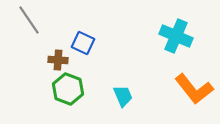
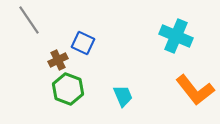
brown cross: rotated 30 degrees counterclockwise
orange L-shape: moved 1 px right, 1 px down
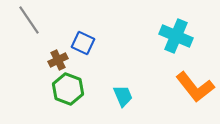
orange L-shape: moved 3 px up
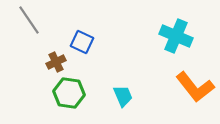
blue square: moved 1 px left, 1 px up
brown cross: moved 2 px left, 2 px down
green hexagon: moved 1 px right, 4 px down; rotated 12 degrees counterclockwise
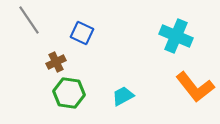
blue square: moved 9 px up
cyan trapezoid: rotated 95 degrees counterclockwise
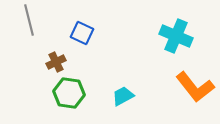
gray line: rotated 20 degrees clockwise
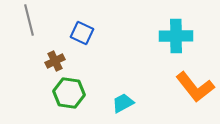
cyan cross: rotated 24 degrees counterclockwise
brown cross: moved 1 px left, 1 px up
cyan trapezoid: moved 7 px down
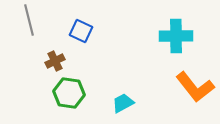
blue square: moved 1 px left, 2 px up
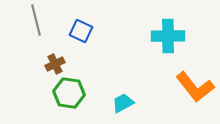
gray line: moved 7 px right
cyan cross: moved 8 px left
brown cross: moved 3 px down
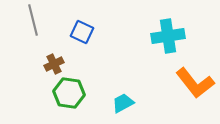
gray line: moved 3 px left
blue square: moved 1 px right, 1 px down
cyan cross: rotated 8 degrees counterclockwise
brown cross: moved 1 px left
orange L-shape: moved 4 px up
